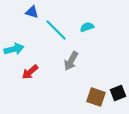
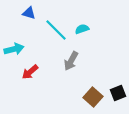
blue triangle: moved 3 px left, 1 px down
cyan semicircle: moved 5 px left, 2 px down
brown square: moved 3 px left; rotated 24 degrees clockwise
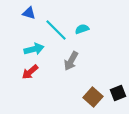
cyan arrow: moved 20 px right
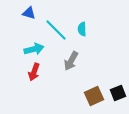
cyan semicircle: rotated 72 degrees counterclockwise
red arrow: moved 4 px right; rotated 30 degrees counterclockwise
brown square: moved 1 px right, 1 px up; rotated 24 degrees clockwise
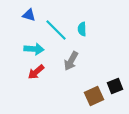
blue triangle: moved 2 px down
cyan arrow: rotated 18 degrees clockwise
red arrow: moved 2 px right; rotated 30 degrees clockwise
black square: moved 3 px left, 7 px up
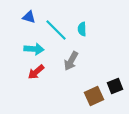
blue triangle: moved 2 px down
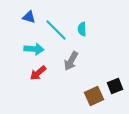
red arrow: moved 2 px right, 1 px down
